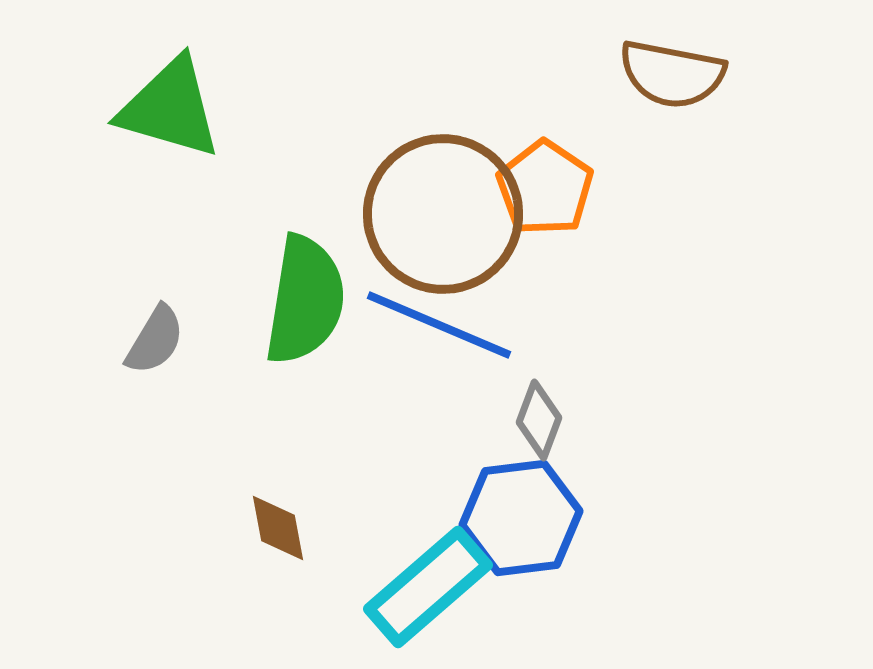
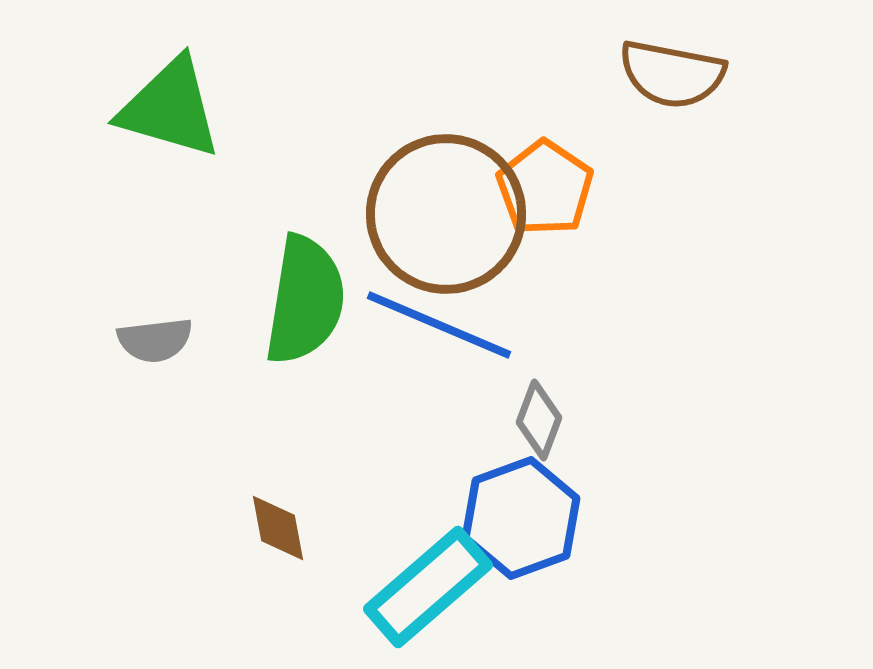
brown circle: moved 3 px right
gray semicircle: rotated 52 degrees clockwise
blue hexagon: rotated 13 degrees counterclockwise
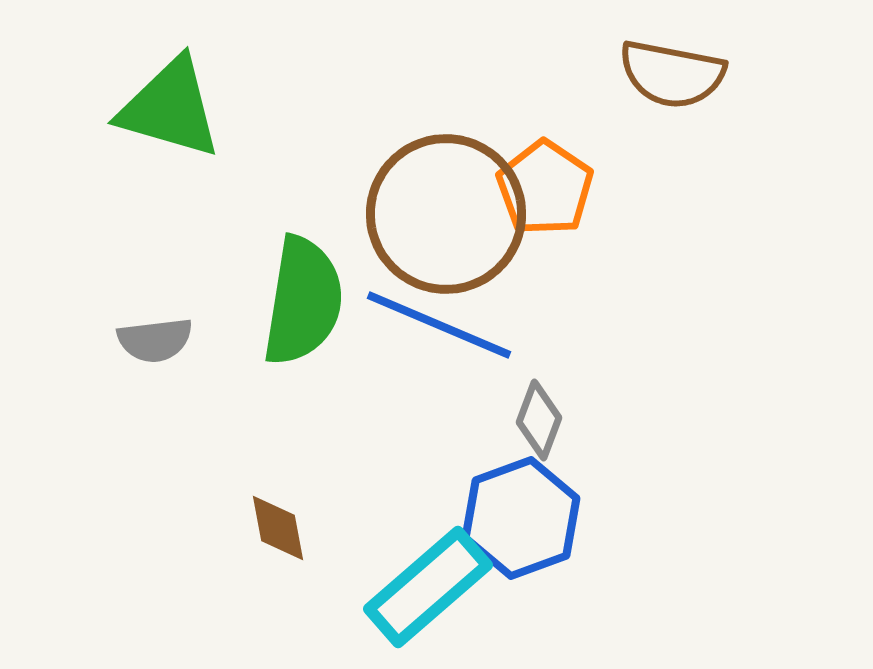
green semicircle: moved 2 px left, 1 px down
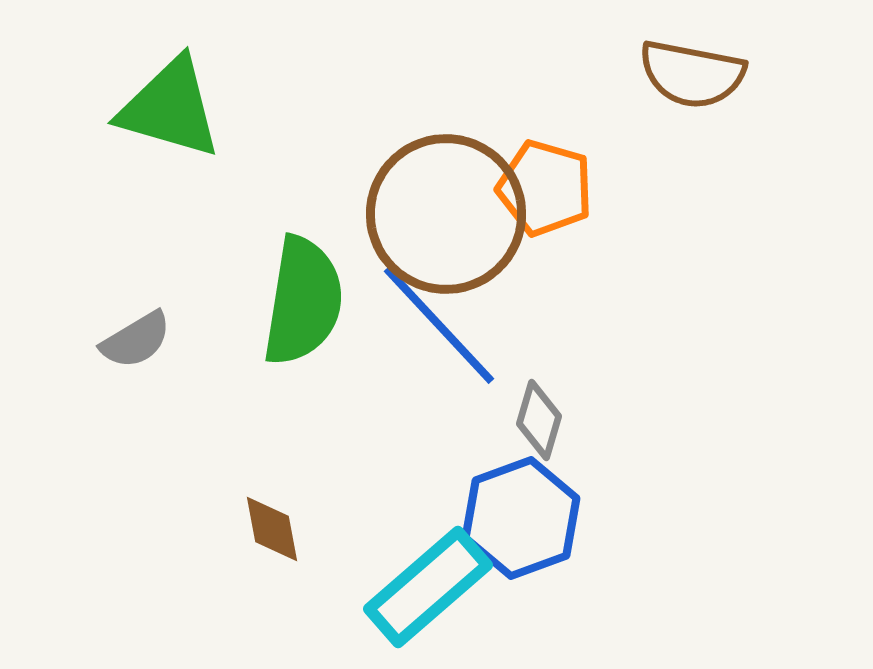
brown semicircle: moved 20 px right
orange pentagon: rotated 18 degrees counterclockwise
blue line: rotated 24 degrees clockwise
gray semicircle: moved 19 px left; rotated 24 degrees counterclockwise
gray diamond: rotated 4 degrees counterclockwise
brown diamond: moved 6 px left, 1 px down
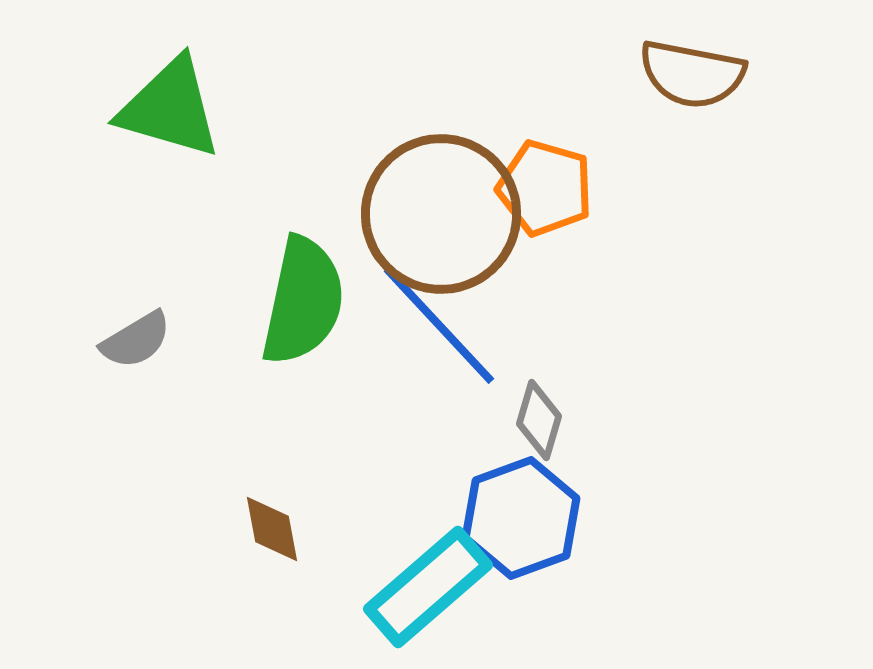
brown circle: moved 5 px left
green semicircle: rotated 3 degrees clockwise
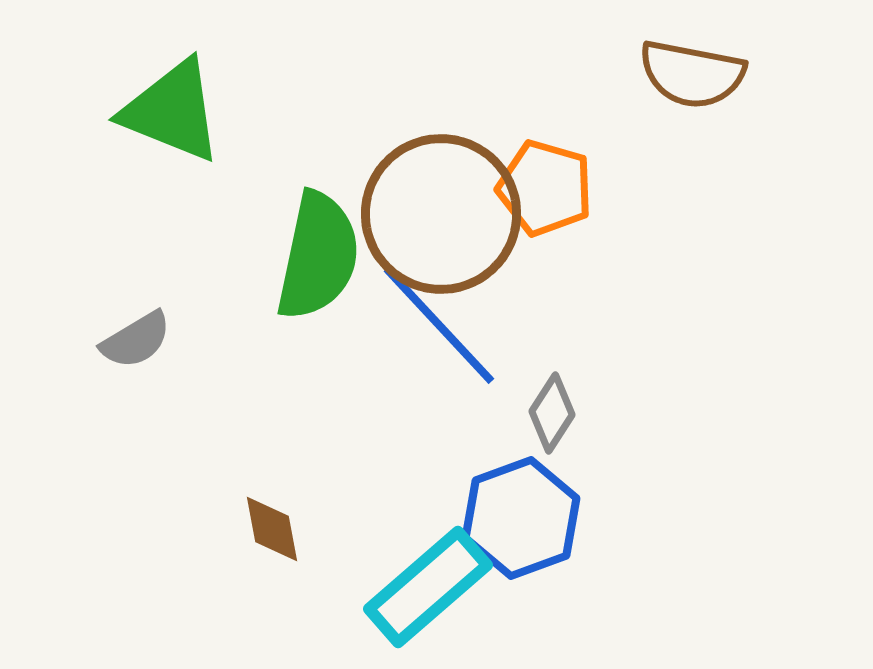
green triangle: moved 2 px right, 3 px down; rotated 6 degrees clockwise
green semicircle: moved 15 px right, 45 px up
gray diamond: moved 13 px right, 7 px up; rotated 16 degrees clockwise
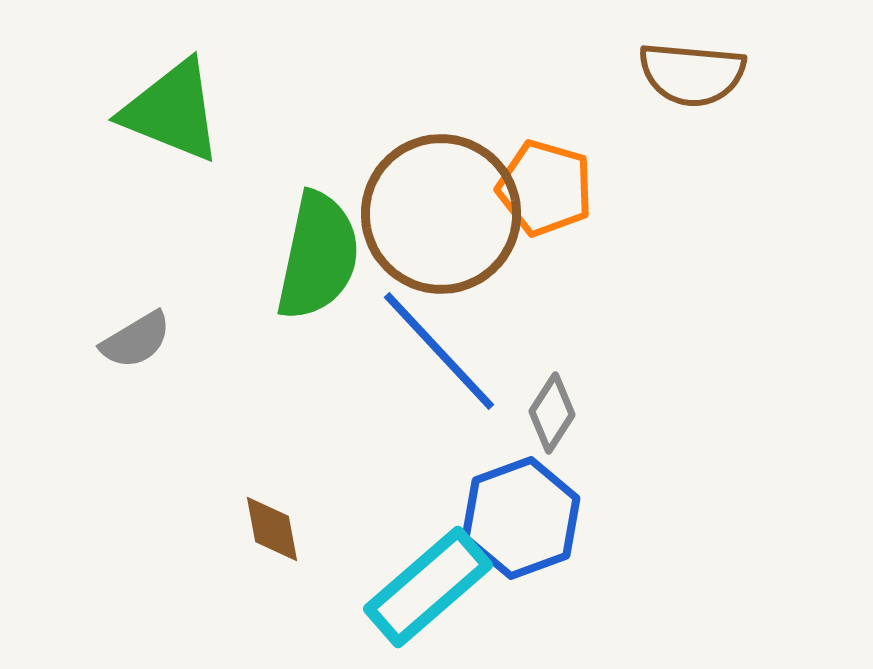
brown semicircle: rotated 6 degrees counterclockwise
blue line: moved 26 px down
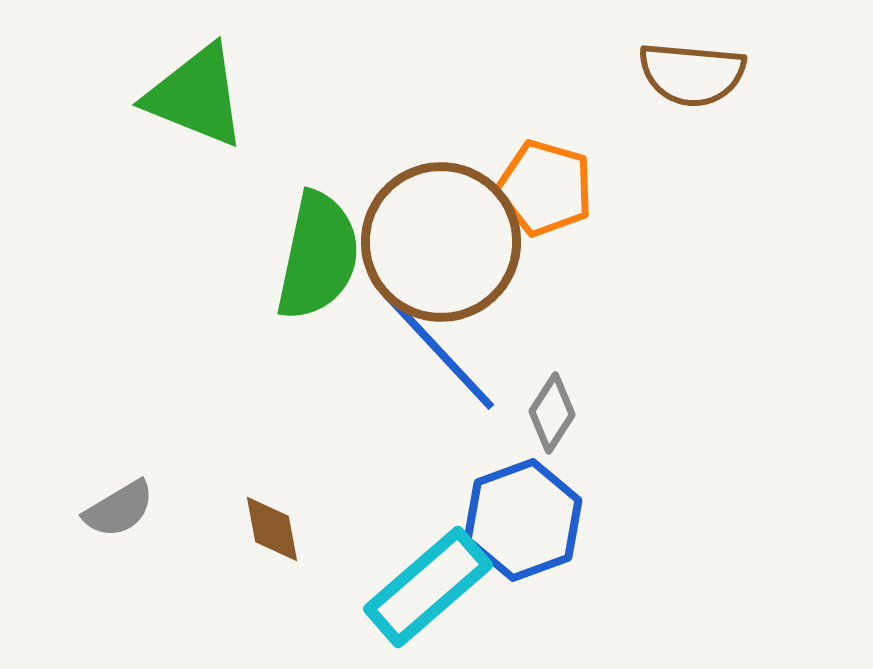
green triangle: moved 24 px right, 15 px up
brown circle: moved 28 px down
gray semicircle: moved 17 px left, 169 px down
blue hexagon: moved 2 px right, 2 px down
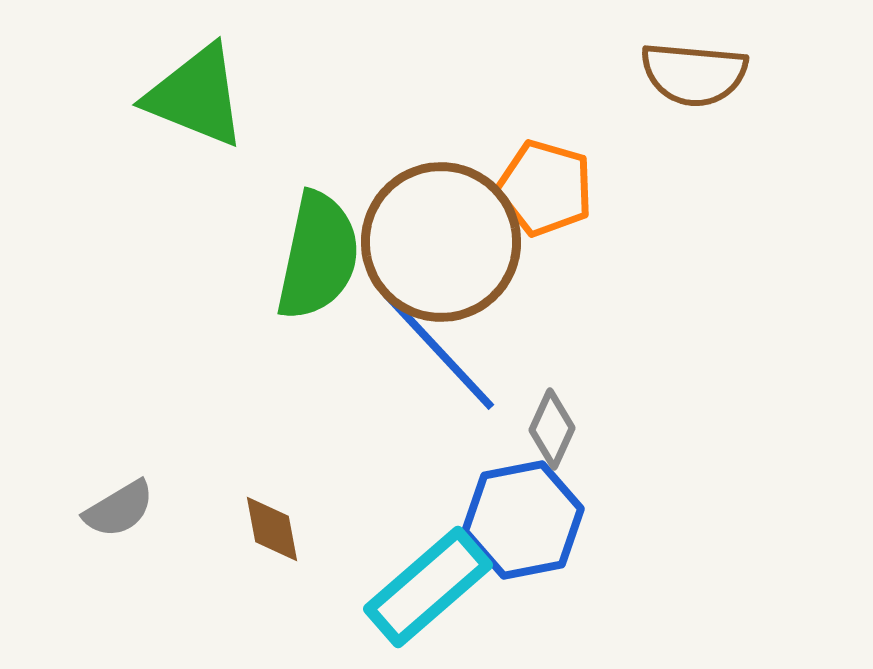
brown semicircle: moved 2 px right
gray diamond: moved 16 px down; rotated 8 degrees counterclockwise
blue hexagon: rotated 9 degrees clockwise
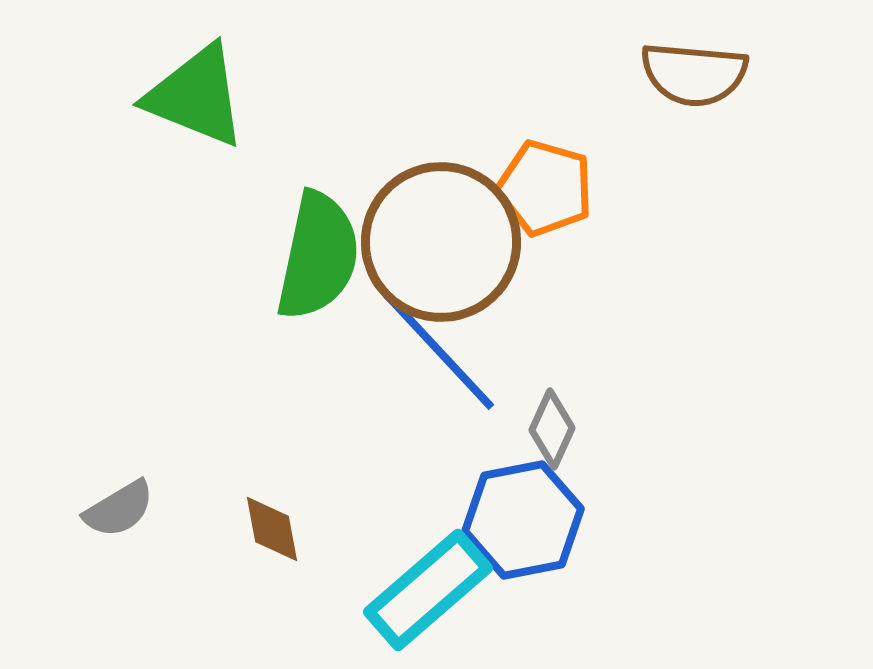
cyan rectangle: moved 3 px down
